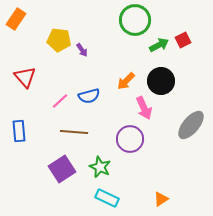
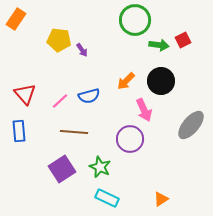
green arrow: rotated 36 degrees clockwise
red triangle: moved 17 px down
pink arrow: moved 2 px down
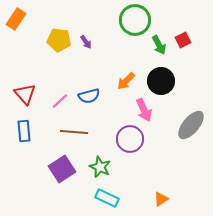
green arrow: rotated 54 degrees clockwise
purple arrow: moved 4 px right, 8 px up
blue rectangle: moved 5 px right
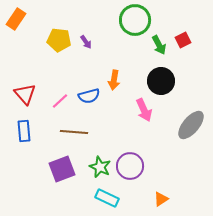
orange arrow: moved 12 px left, 1 px up; rotated 36 degrees counterclockwise
purple circle: moved 27 px down
purple square: rotated 12 degrees clockwise
